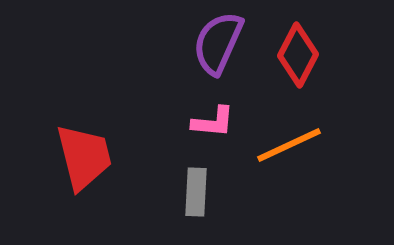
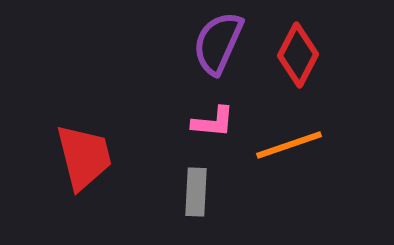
orange line: rotated 6 degrees clockwise
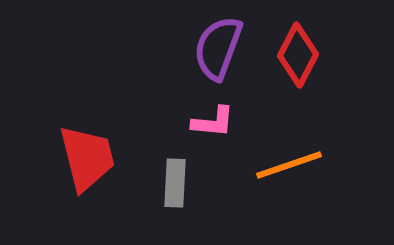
purple semicircle: moved 5 px down; rotated 4 degrees counterclockwise
orange line: moved 20 px down
red trapezoid: moved 3 px right, 1 px down
gray rectangle: moved 21 px left, 9 px up
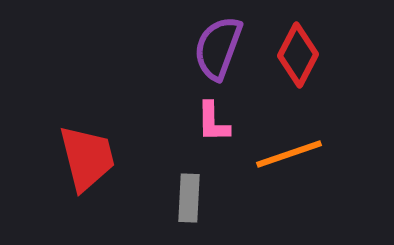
pink L-shape: rotated 84 degrees clockwise
orange line: moved 11 px up
gray rectangle: moved 14 px right, 15 px down
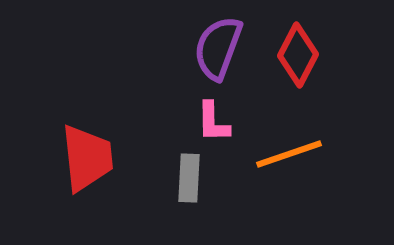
red trapezoid: rotated 8 degrees clockwise
gray rectangle: moved 20 px up
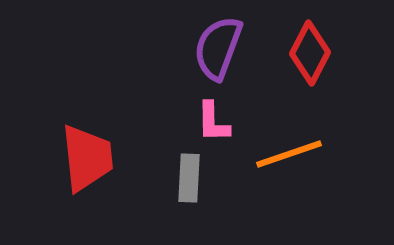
red diamond: moved 12 px right, 2 px up
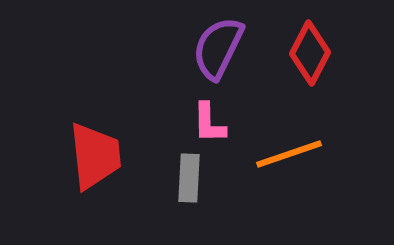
purple semicircle: rotated 6 degrees clockwise
pink L-shape: moved 4 px left, 1 px down
red trapezoid: moved 8 px right, 2 px up
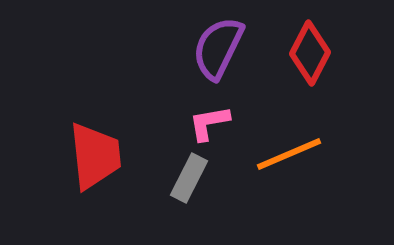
pink L-shape: rotated 81 degrees clockwise
orange line: rotated 4 degrees counterclockwise
gray rectangle: rotated 24 degrees clockwise
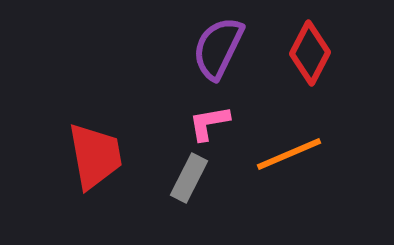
red trapezoid: rotated 4 degrees counterclockwise
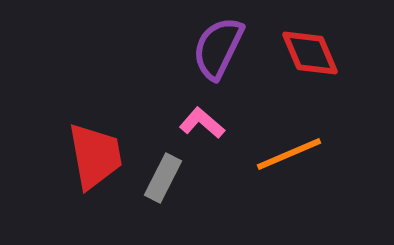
red diamond: rotated 50 degrees counterclockwise
pink L-shape: moved 7 px left; rotated 51 degrees clockwise
gray rectangle: moved 26 px left
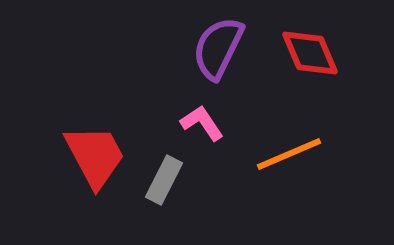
pink L-shape: rotated 15 degrees clockwise
red trapezoid: rotated 18 degrees counterclockwise
gray rectangle: moved 1 px right, 2 px down
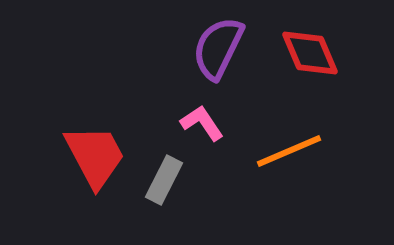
orange line: moved 3 px up
